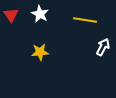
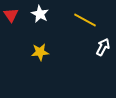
yellow line: rotated 20 degrees clockwise
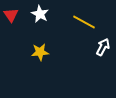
yellow line: moved 1 px left, 2 px down
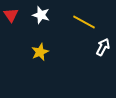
white star: moved 1 px right, 1 px down; rotated 12 degrees counterclockwise
yellow star: rotated 18 degrees counterclockwise
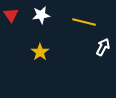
white star: rotated 24 degrees counterclockwise
yellow line: rotated 15 degrees counterclockwise
yellow star: rotated 12 degrees counterclockwise
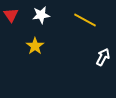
yellow line: moved 1 px right, 2 px up; rotated 15 degrees clockwise
white arrow: moved 10 px down
yellow star: moved 5 px left, 6 px up
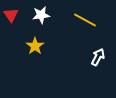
white arrow: moved 5 px left
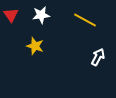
yellow star: rotated 18 degrees counterclockwise
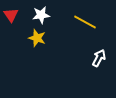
yellow line: moved 2 px down
yellow star: moved 2 px right, 8 px up
white arrow: moved 1 px right, 1 px down
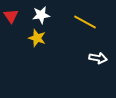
red triangle: moved 1 px down
white arrow: moved 1 px left; rotated 72 degrees clockwise
